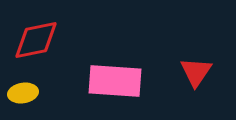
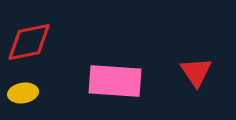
red diamond: moved 7 px left, 2 px down
red triangle: rotated 8 degrees counterclockwise
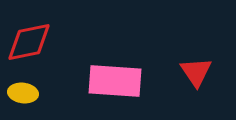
yellow ellipse: rotated 16 degrees clockwise
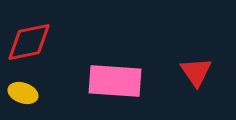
yellow ellipse: rotated 12 degrees clockwise
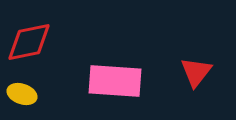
red triangle: rotated 12 degrees clockwise
yellow ellipse: moved 1 px left, 1 px down
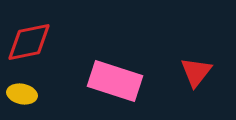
pink rectangle: rotated 14 degrees clockwise
yellow ellipse: rotated 8 degrees counterclockwise
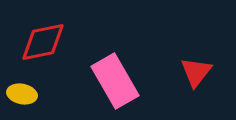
red diamond: moved 14 px right
pink rectangle: rotated 42 degrees clockwise
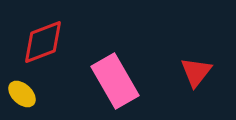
red diamond: rotated 9 degrees counterclockwise
yellow ellipse: rotated 32 degrees clockwise
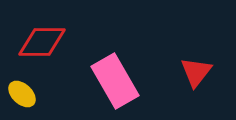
red diamond: moved 1 px left; rotated 21 degrees clockwise
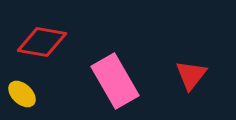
red diamond: rotated 9 degrees clockwise
red triangle: moved 5 px left, 3 px down
